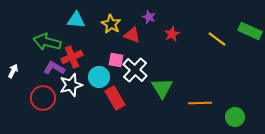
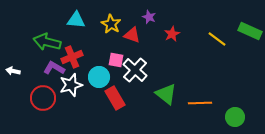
white arrow: rotated 104 degrees counterclockwise
green triangle: moved 4 px right, 6 px down; rotated 20 degrees counterclockwise
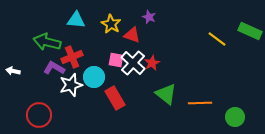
red star: moved 20 px left, 29 px down
white cross: moved 2 px left, 7 px up
cyan circle: moved 5 px left
red circle: moved 4 px left, 17 px down
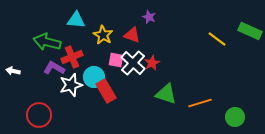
yellow star: moved 8 px left, 11 px down
green triangle: rotated 20 degrees counterclockwise
red rectangle: moved 9 px left, 7 px up
orange line: rotated 15 degrees counterclockwise
